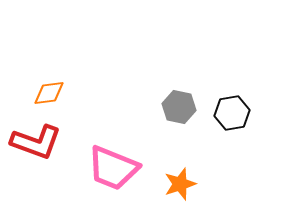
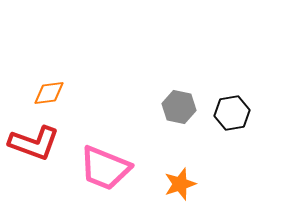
red L-shape: moved 2 px left, 1 px down
pink trapezoid: moved 8 px left
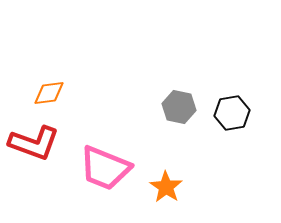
orange star: moved 14 px left, 3 px down; rotated 20 degrees counterclockwise
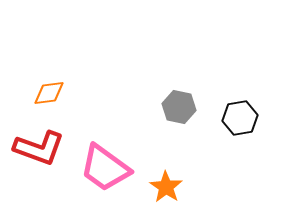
black hexagon: moved 8 px right, 5 px down
red L-shape: moved 5 px right, 5 px down
pink trapezoid: rotated 14 degrees clockwise
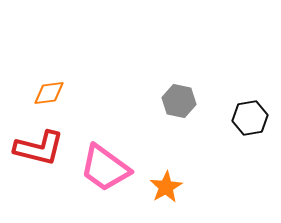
gray hexagon: moved 6 px up
black hexagon: moved 10 px right
red L-shape: rotated 6 degrees counterclockwise
orange star: rotated 8 degrees clockwise
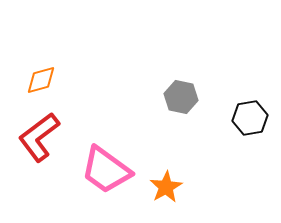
orange diamond: moved 8 px left, 13 px up; rotated 8 degrees counterclockwise
gray hexagon: moved 2 px right, 4 px up
red L-shape: moved 11 px up; rotated 129 degrees clockwise
pink trapezoid: moved 1 px right, 2 px down
